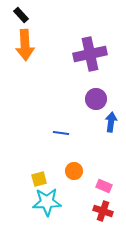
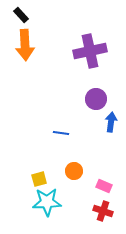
purple cross: moved 3 px up
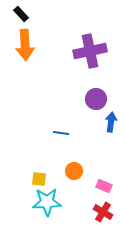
black rectangle: moved 1 px up
yellow square: rotated 21 degrees clockwise
red cross: moved 1 px down; rotated 12 degrees clockwise
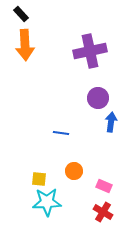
purple circle: moved 2 px right, 1 px up
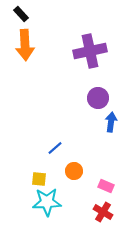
blue line: moved 6 px left, 15 px down; rotated 49 degrees counterclockwise
pink rectangle: moved 2 px right
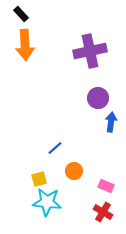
yellow square: rotated 21 degrees counterclockwise
cyan star: rotated 8 degrees clockwise
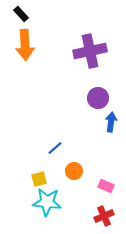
red cross: moved 1 px right, 4 px down; rotated 36 degrees clockwise
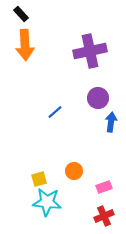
blue line: moved 36 px up
pink rectangle: moved 2 px left, 1 px down; rotated 42 degrees counterclockwise
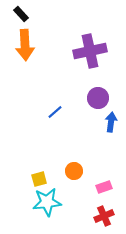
cyan star: rotated 12 degrees counterclockwise
